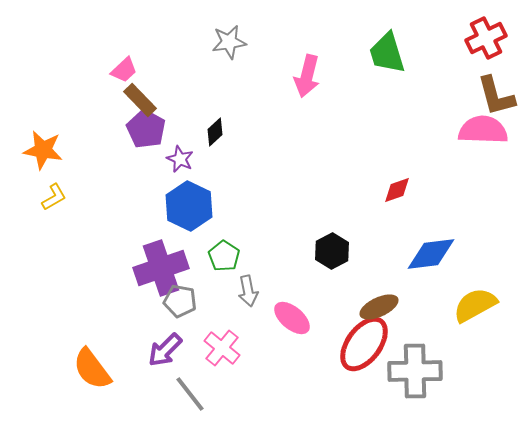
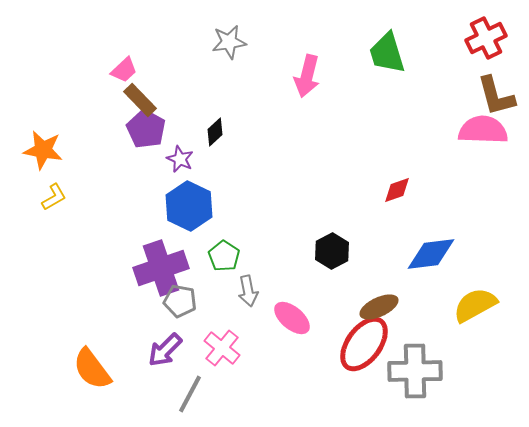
gray line: rotated 66 degrees clockwise
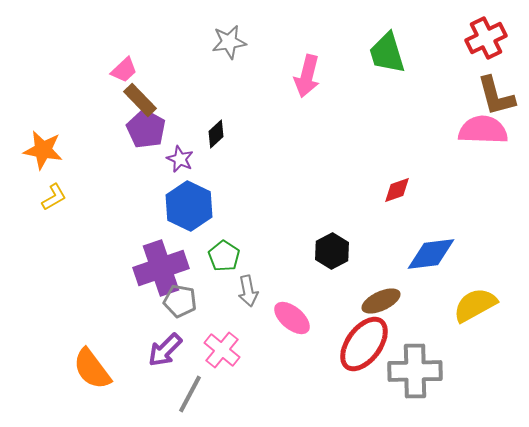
black diamond: moved 1 px right, 2 px down
brown ellipse: moved 2 px right, 6 px up
pink cross: moved 2 px down
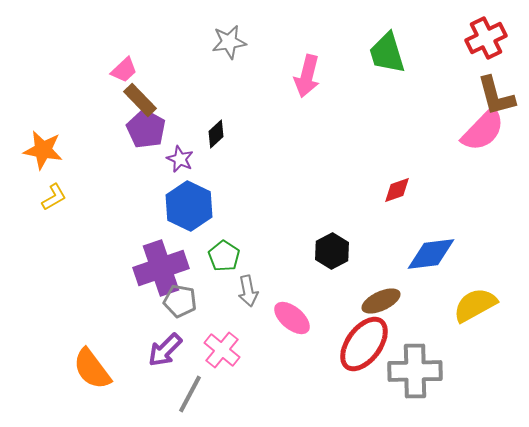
pink semicircle: rotated 132 degrees clockwise
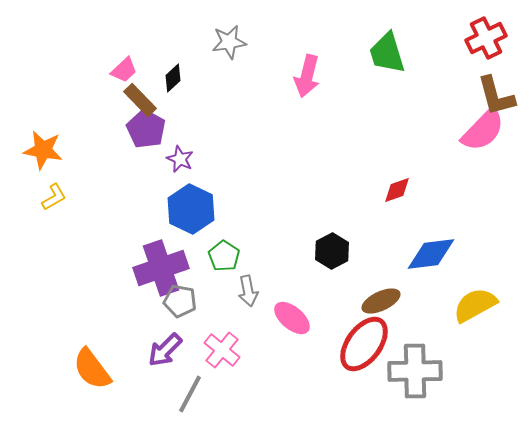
black diamond: moved 43 px left, 56 px up
blue hexagon: moved 2 px right, 3 px down
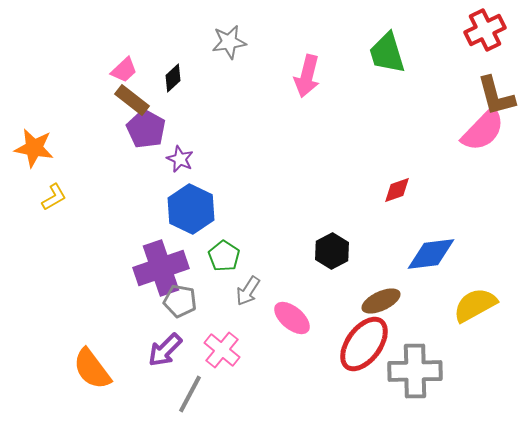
red cross: moved 1 px left, 8 px up
brown rectangle: moved 8 px left; rotated 8 degrees counterclockwise
orange star: moved 9 px left, 2 px up
gray arrow: rotated 44 degrees clockwise
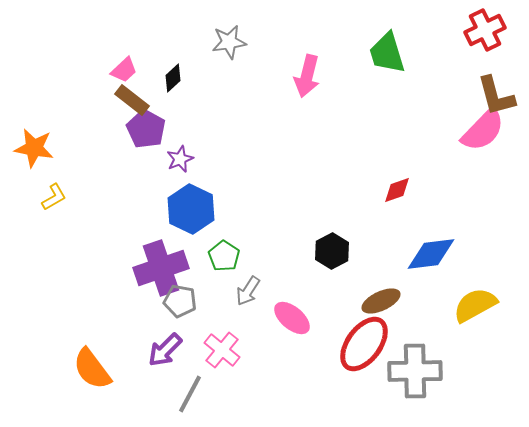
purple star: rotated 24 degrees clockwise
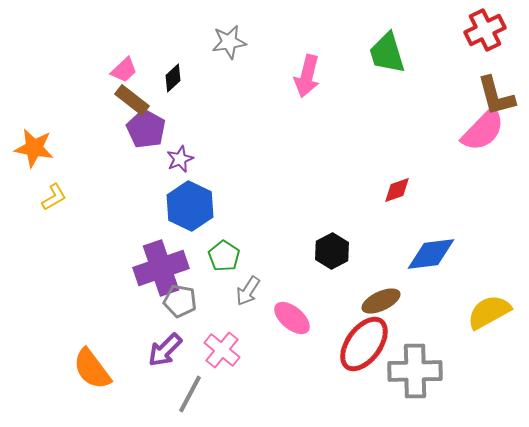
blue hexagon: moved 1 px left, 3 px up
yellow semicircle: moved 14 px right, 7 px down
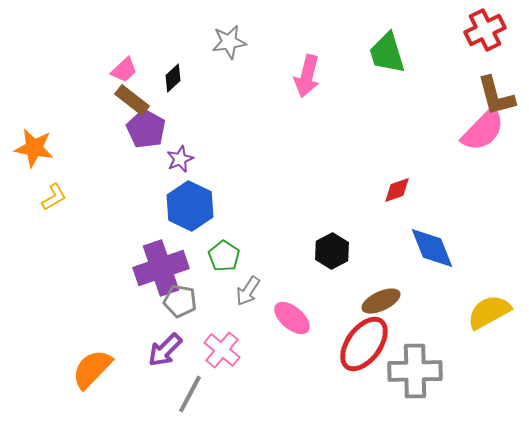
blue diamond: moved 1 px right, 6 px up; rotated 75 degrees clockwise
orange semicircle: rotated 81 degrees clockwise
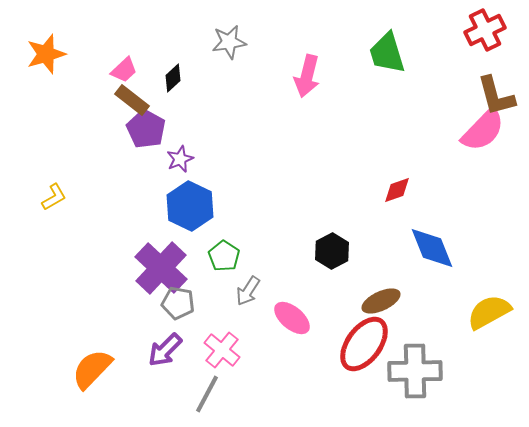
orange star: moved 12 px right, 94 px up; rotated 27 degrees counterclockwise
purple cross: rotated 28 degrees counterclockwise
gray pentagon: moved 2 px left, 2 px down
gray line: moved 17 px right
